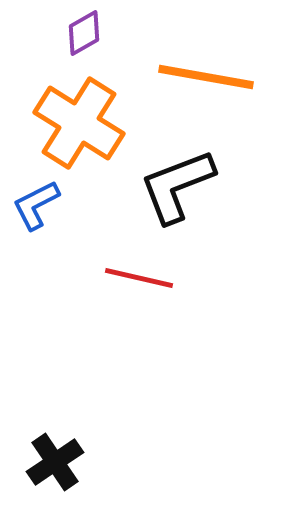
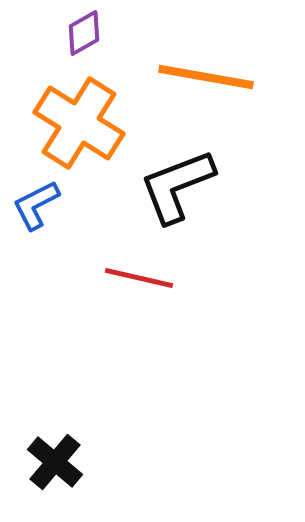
black cross: rotated 16 degrees counterclockwise
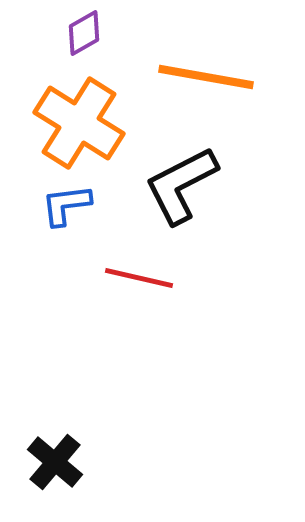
black L-shape: moved 4 px right, 1 px up; rotated 6 degrees counterclockwise
blue L-shape: moved 30 px right; rotated 20 degrees clockwise
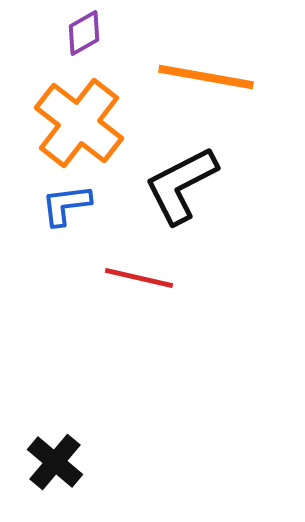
orange cross: rotated 6 degrees clockwise
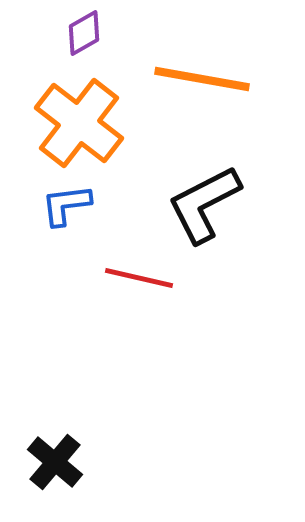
orange line: moved 4 px left, 2 px down
black L-shape: moved 23 px right, 19 px down
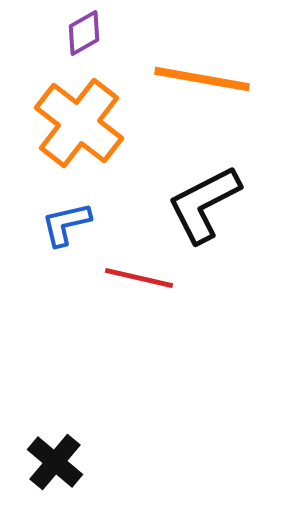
blue L-shape: moved 19 px down; rotated 6 degrees counterclockwise
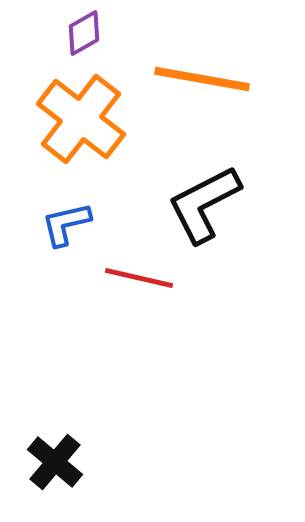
orange cross: moved 2 px right, 4 px up
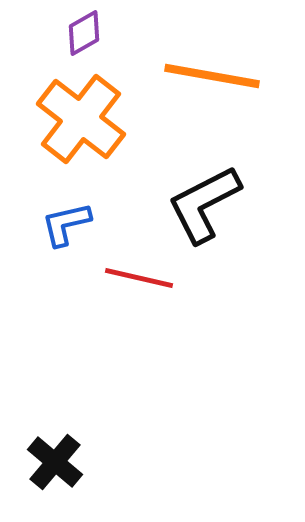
orange line: moved 10 px right, 3 px up
